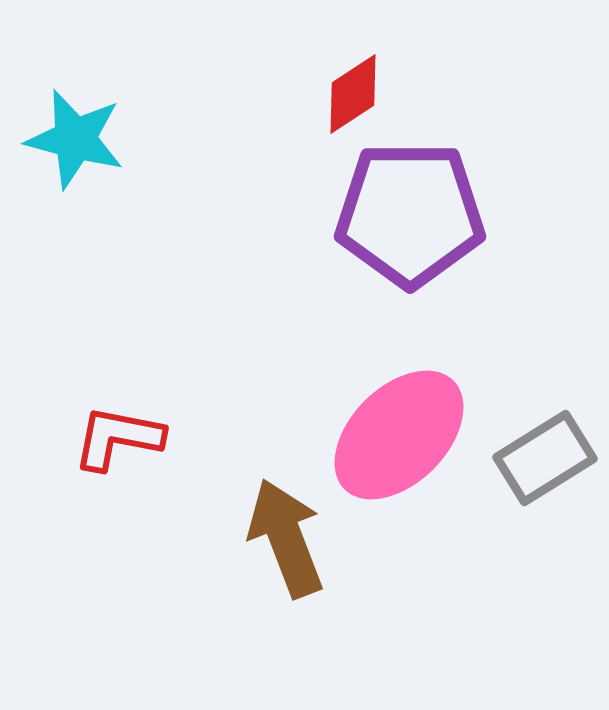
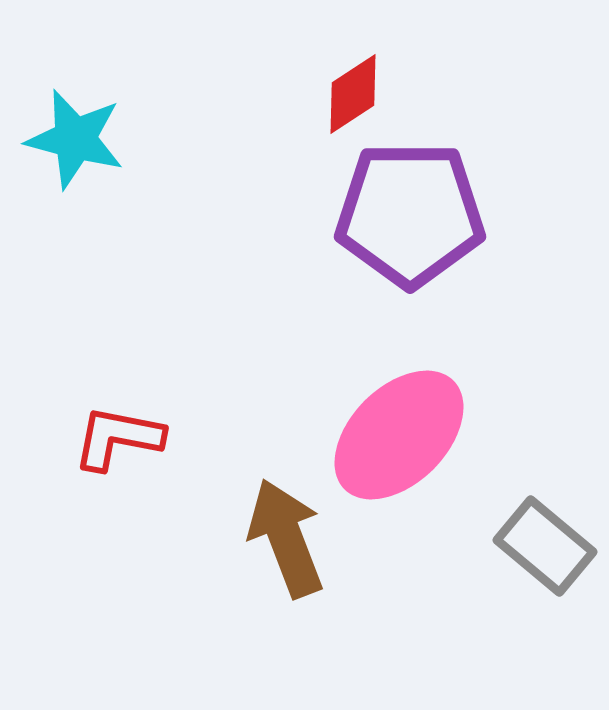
gray rectangle: moved 88 px down; rotated 72 degrees clockwise
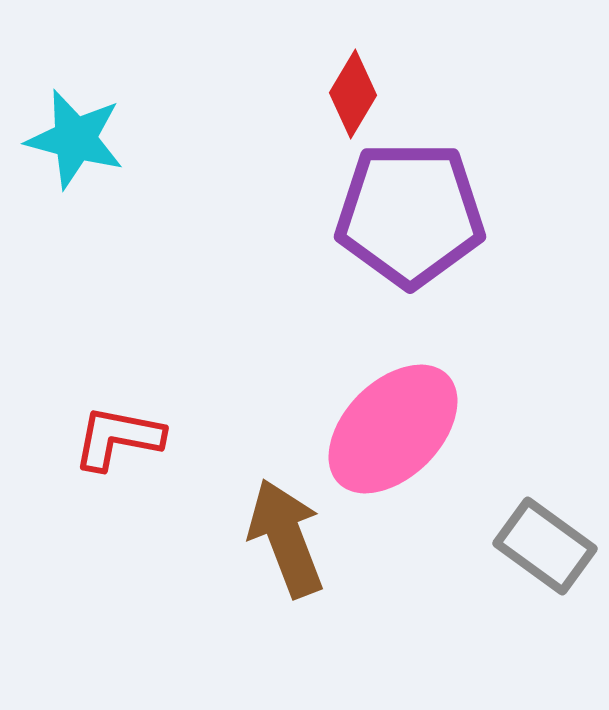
red diamond: rotated 26 degrees counterclockwise
pink ellipse: moved 6 px left, 6 px up
gray rectangle: rotated 4 degrees counterclockwise
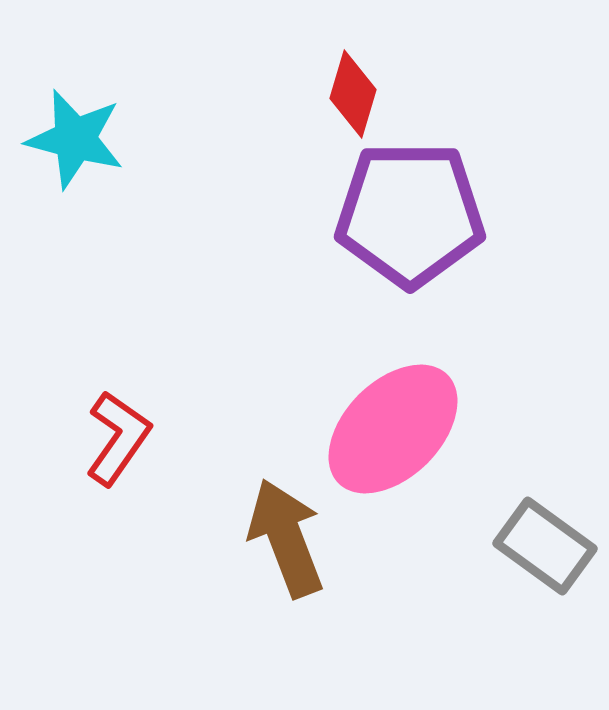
red diamond: rotated 14 degrees counterclockwise
red L-shape: rotated 114 degrees clockwise
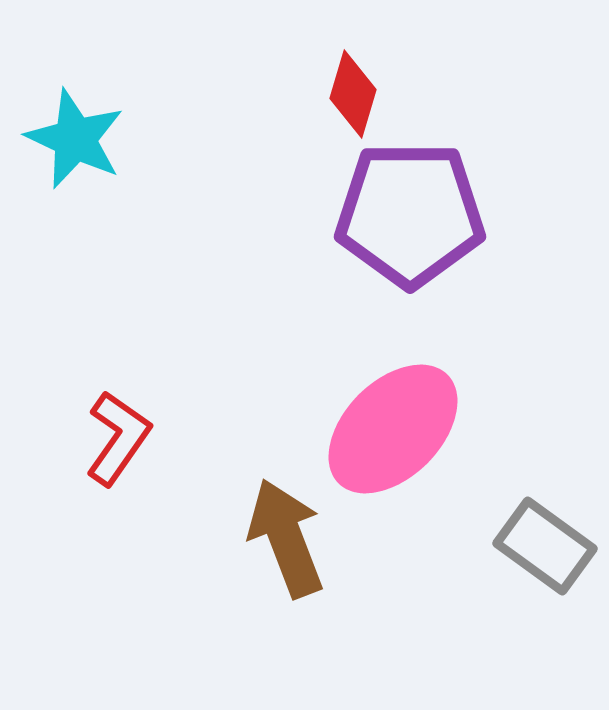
cyan star: rotated 10 degrees clockwise
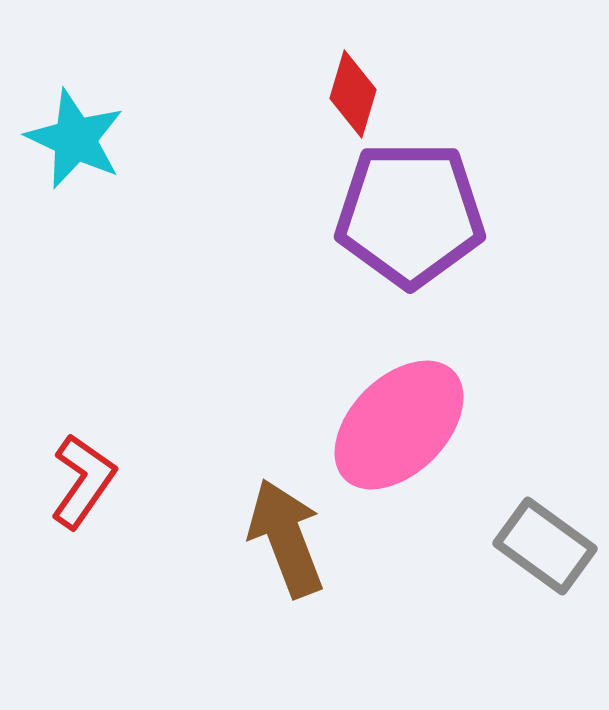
pink ellipse: moved 6 px right, 4 px up
red L-shape: moved 35 px left, 43 px down
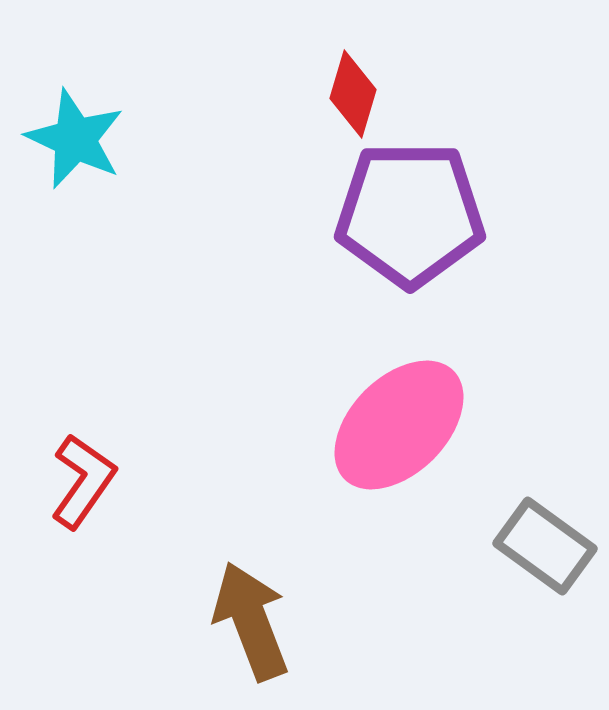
brown arrow: moved 35 px left, 83 px down
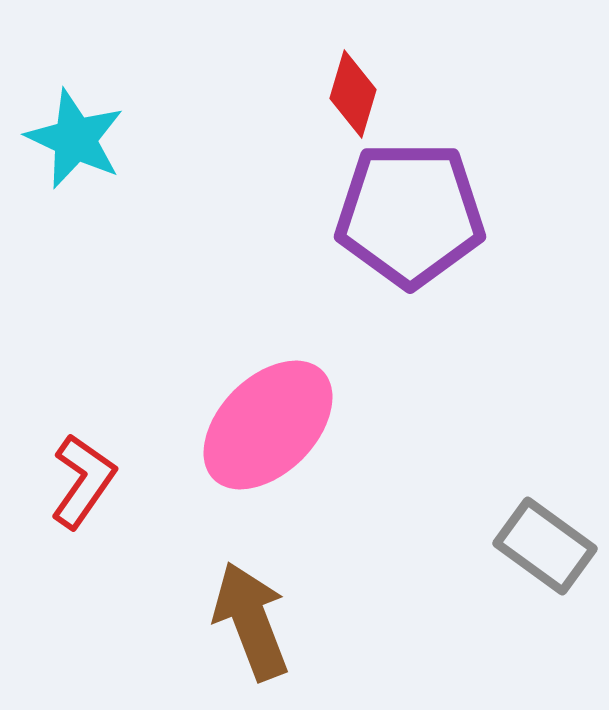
pink ellipse: moved 131 px left
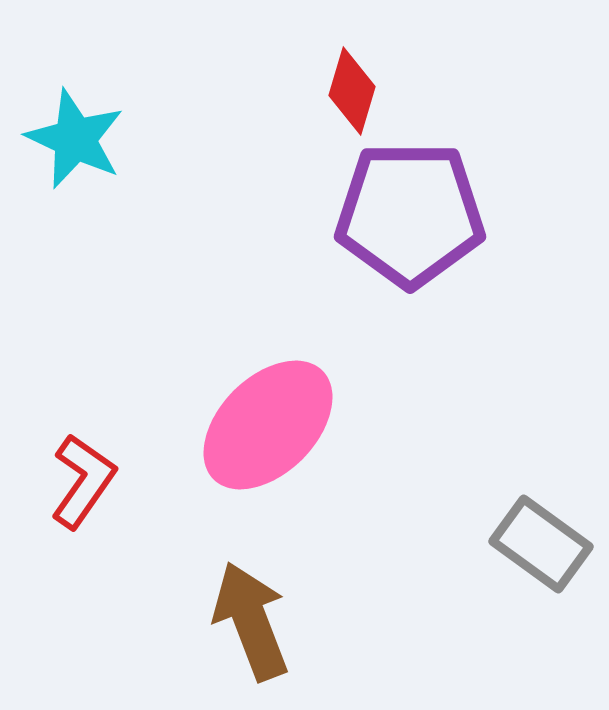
red diamond: moved 1 px left, 3 px up
gray rectangle: moved 4 px left, 2 px up
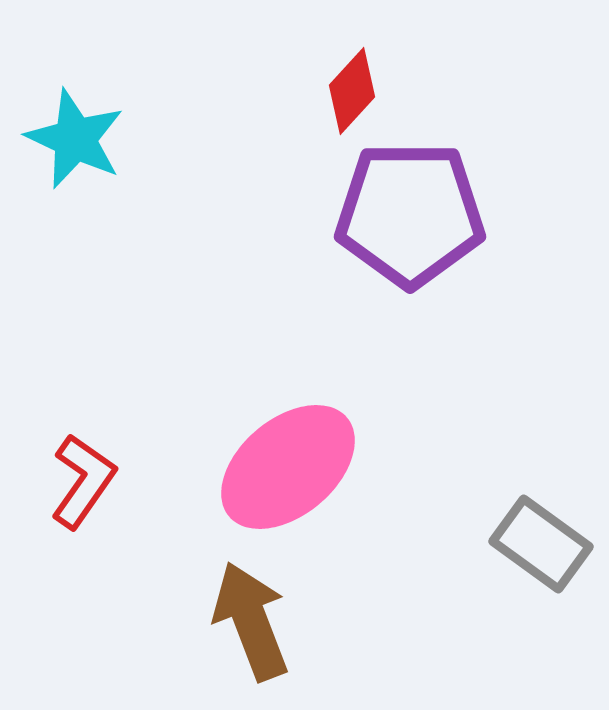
red diamond: rotated 26 degrees clockwise
pink ellipse: moved 20 px right, 42 px down; rotated 5 degrees clockwise
